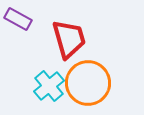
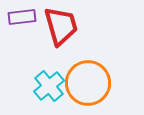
purple rectangle: moved 4 px right, 2 px up; rotated 36 degrees counterclockwise
red trapezoid: moved 8 px left, 13 px up
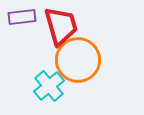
orange circle: moved 10 px left, 23 px up
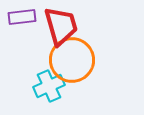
orange circle: moved 6 px left
cyan cross: rotated 16 degrees clockwise
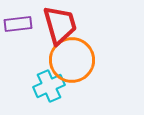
purple rectangle: moved 4 px left, 7 px down
red trapezoid: moved 1 px left, 1 px up
